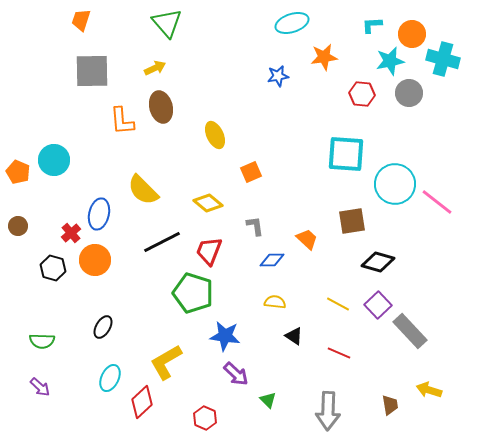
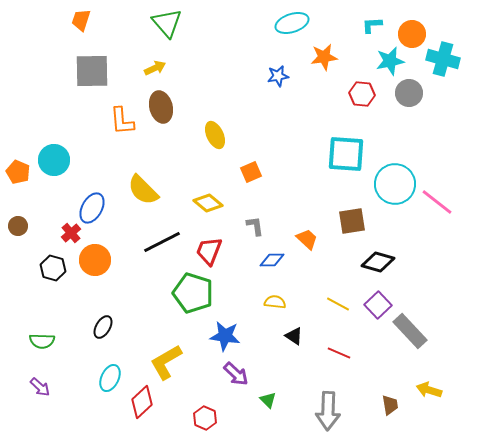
blue ellipse at (99, 214): moved 7 px left, 6 px up; rotated 16 degrees clockwise
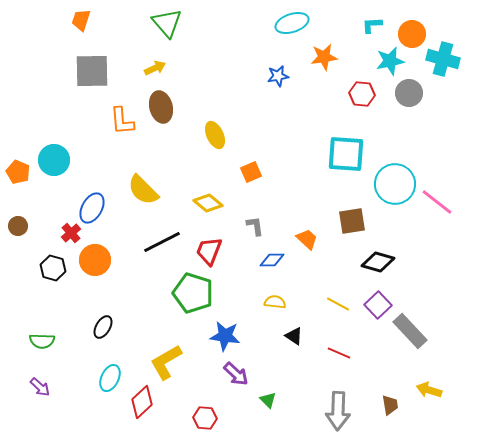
gray arrow at (328, 411): moved 10 px right
red hexagon at (205, 418): rotated 20 degrees counterclockwise
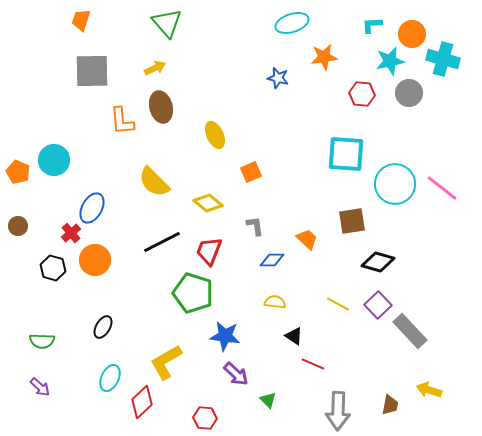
blue star at (278, 76): moved 2 px down; rotated 25 degrees clockwise
yellow semicircle at (143, 190): moved 11 px right, 8 px up
pink line at (437, 202): moved 5 px right, 14 px up
red line at (339, 353): moved 26 px left, 11 px down
brown trapezoid at (390, 405): rotated 20 degrees clockwise
